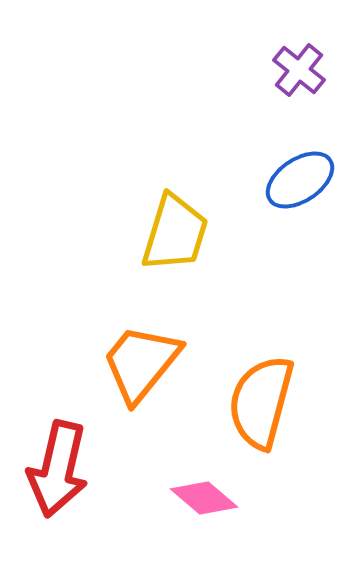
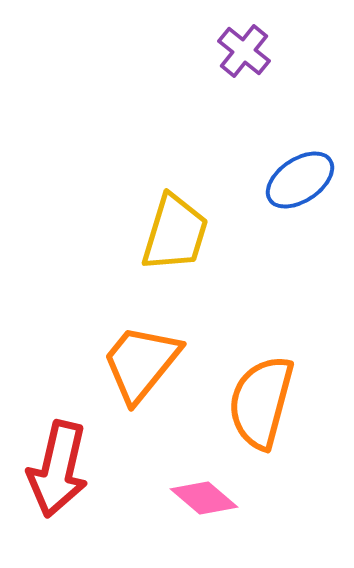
purple cross: moved 55 px left, 19 px up
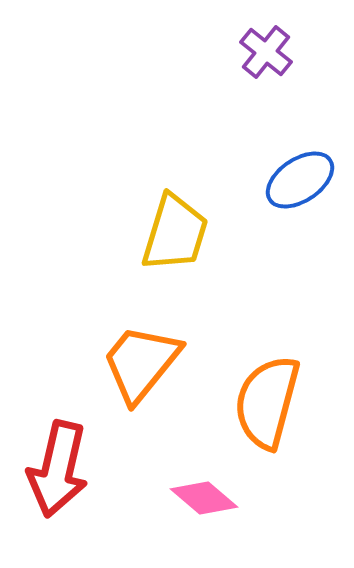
purple cross: moved 22 px right, 1 px down
orange semicircle: moved 6 px right
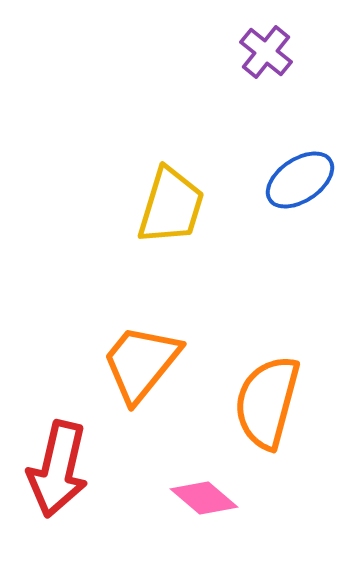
yellow trapezoid: moved 4 px left, 27 px up
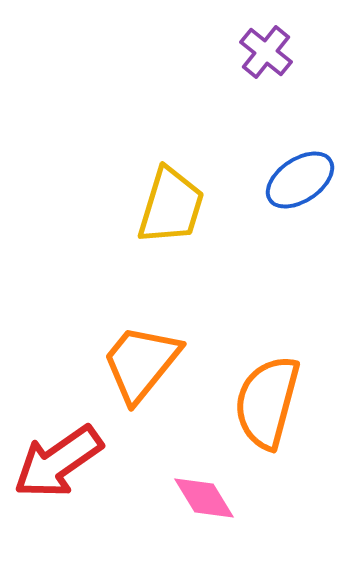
red arrow: moved 7 px up; rotated 42 degrees clockwise
pink diamond: rotated 18 degrees clockwise
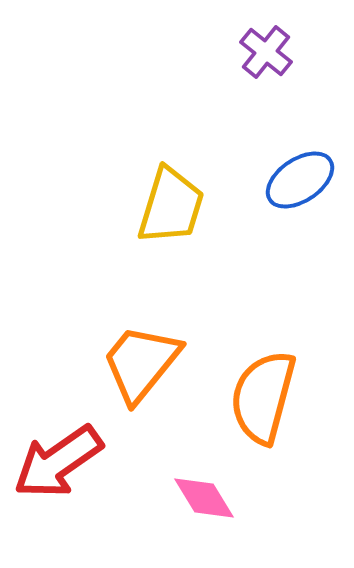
orange semicircle: moved 4 px left, 5 px up
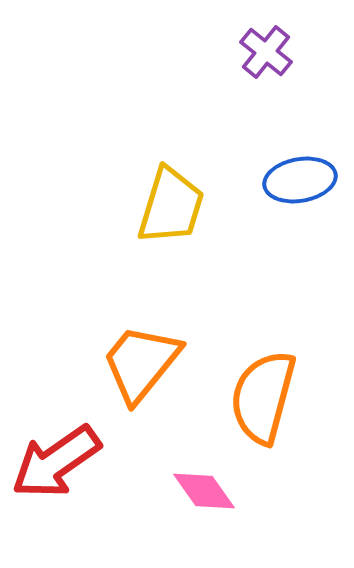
blue ellipse: rotated 24 degrees clockwise
red arrow: moved 2 px left
pink diamond: moved 7 px up; rotated 4 degrees counterclockwise
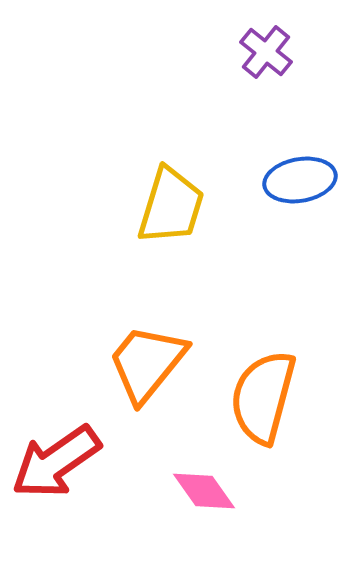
orange trapezoid: moved 6 px right
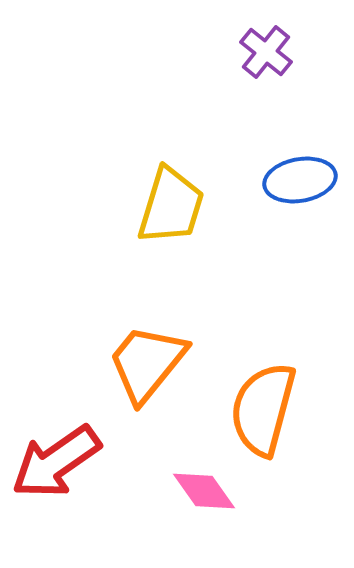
orange semicircle: moved 12 px down
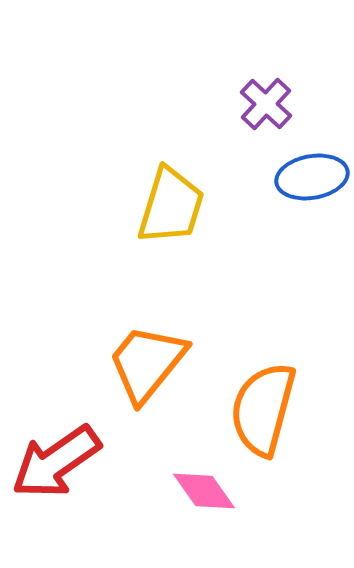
purple cross: moved 52 px down; rotated 4 degrees clockwise
blue ellipse: moved 12 px right, 3 px up
